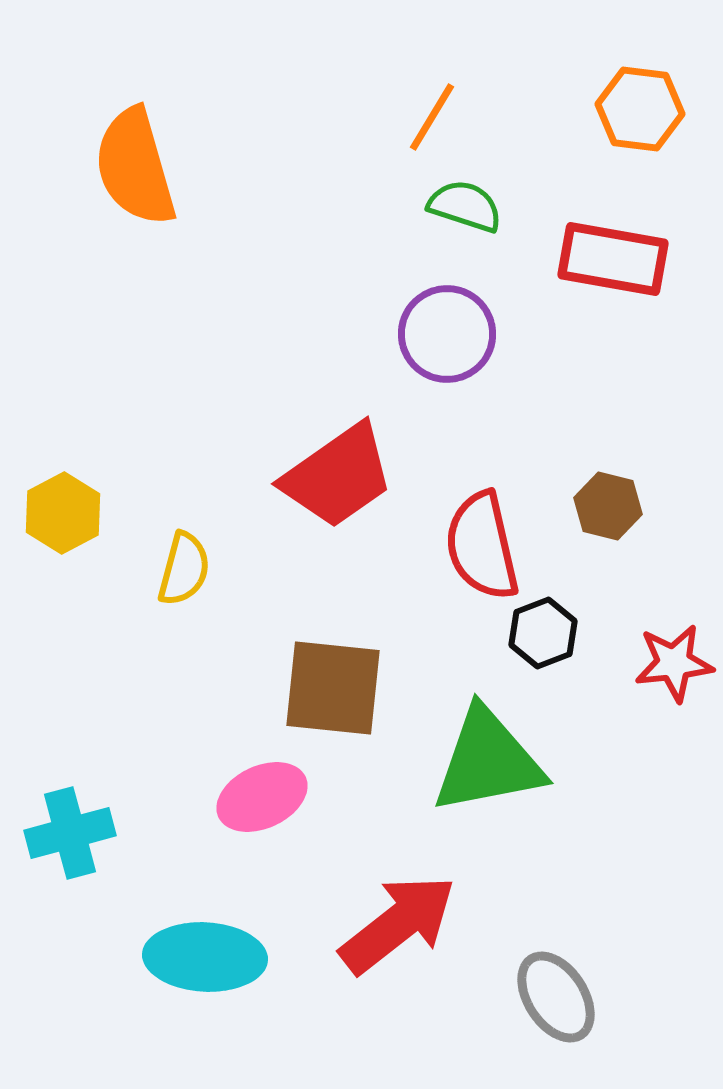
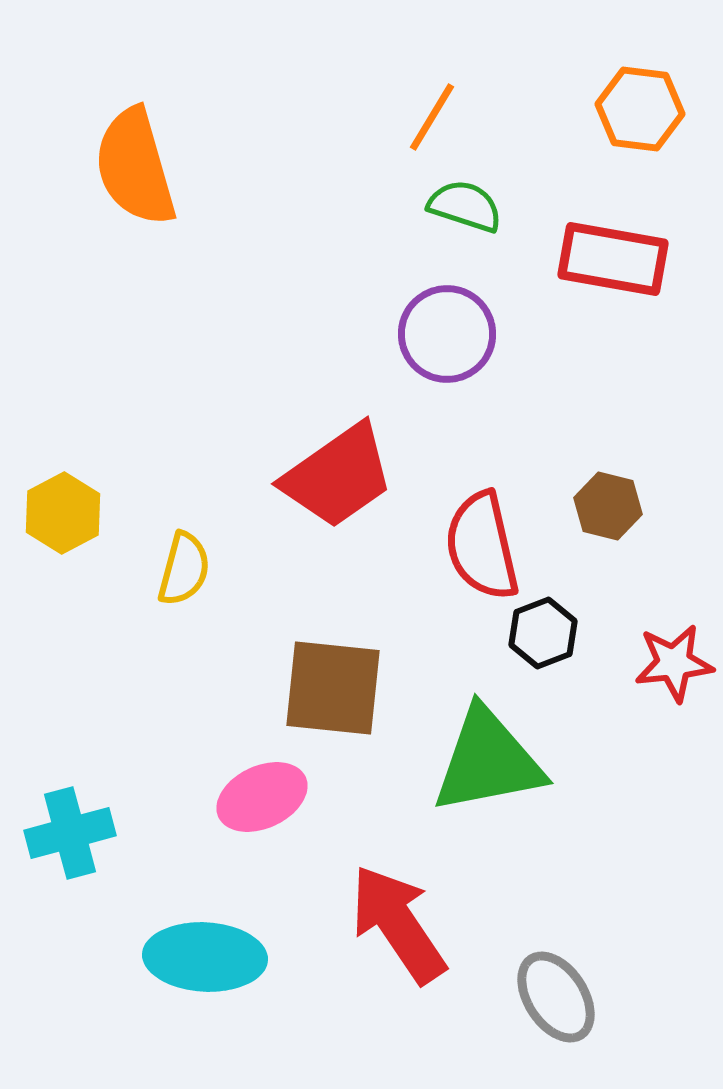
red arrow: rotated 86 degrees counterclockwise
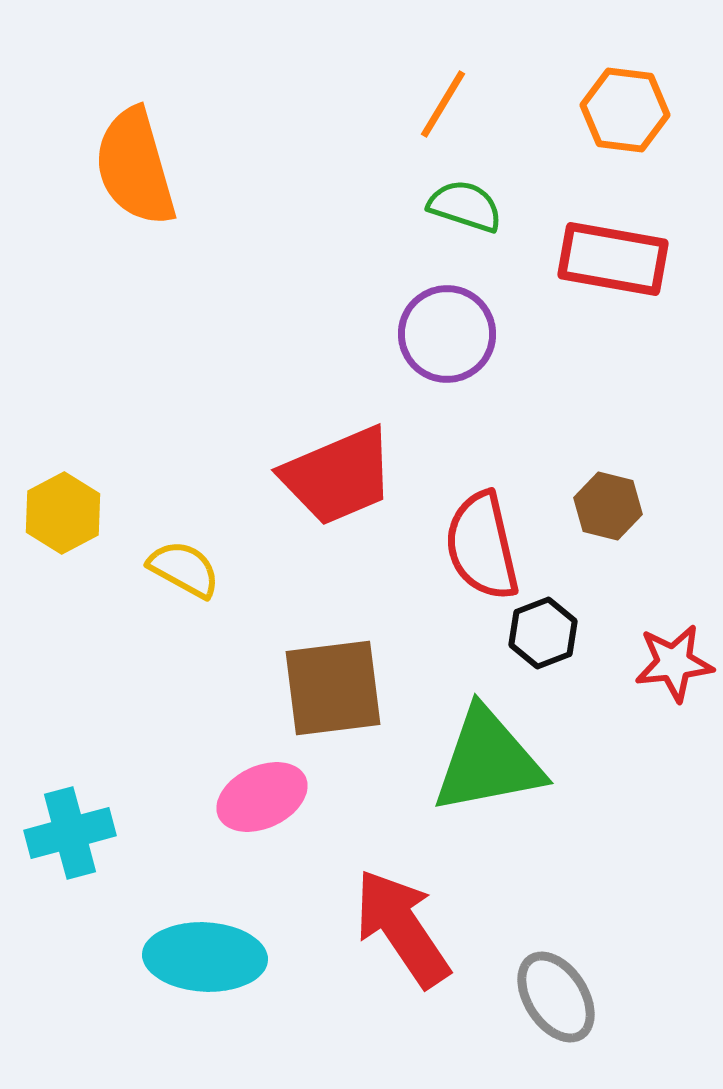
orange hexagon: moved 15 px left, 1 px down
orange line: moved 11 px right, 13 px up
red trapezoid: rotated 12 degrees clockwise
yellow semicircle: rotated 76 degrees counterclockwise
brown square: rotated 13 degrees counterclockwise
red arrow: moved 4 px right, 4 px down
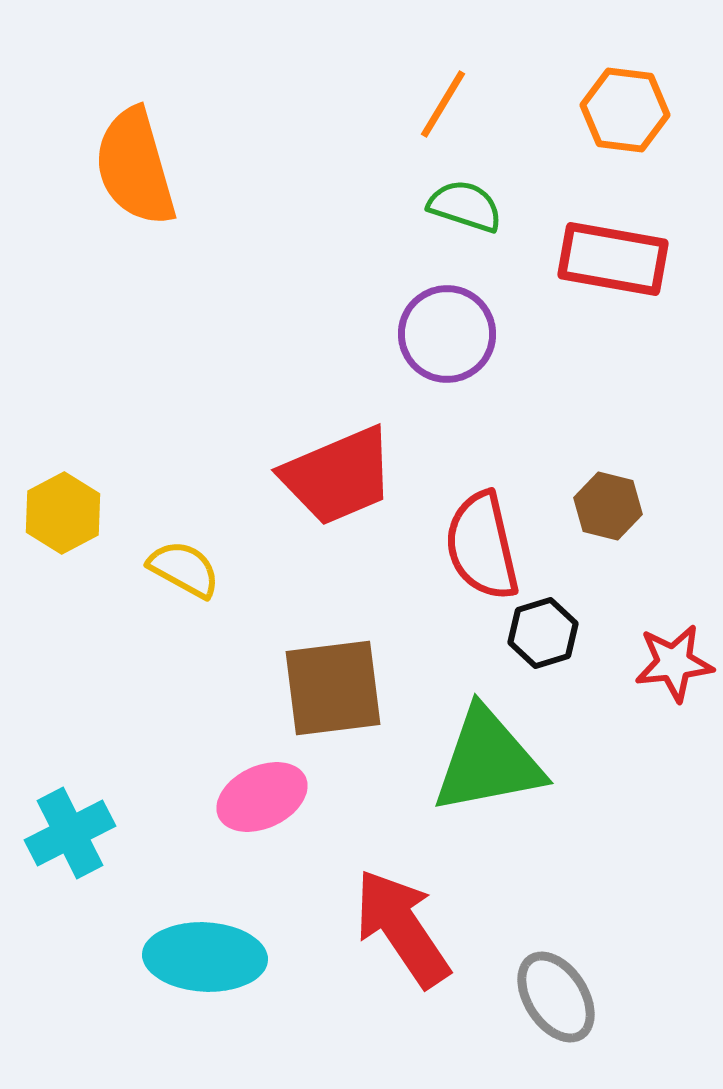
black hexagon: rotated 4 degrees clockwise
cyan cross: rotated 12 degrees counterclockwise
